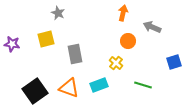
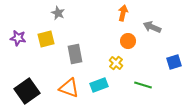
purple star: moved 6 px right, 6 px up
black square: moved 8 px left
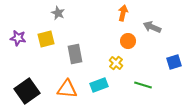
orange triangle: moved 2 px left, 1 px down; rotated 15 degrees counterclockwise
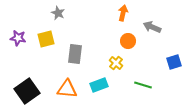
gray rectangle: rotated 18 degrees clockwise
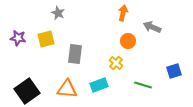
blue square: moved 9 px down
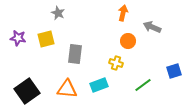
yellow cross: rotated 24 degrees counterclockwise
green line: rotated 54 degrees counterclockwise
